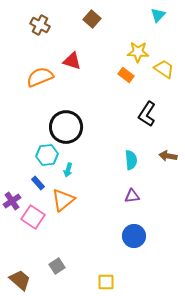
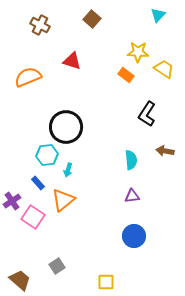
orange semicircle: moved 12 px left
brown arrow: moved 3 px left, 5 px up
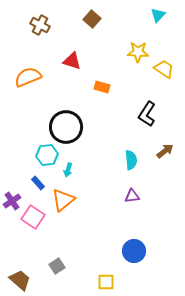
orange rectangle: moved 24 px left, 12 px down; rotated 21 degrees counterclockwise
brown arrow: rotated 132 degrees clockwise
blue circle: moved 15 px down
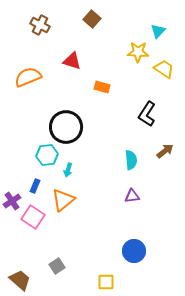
cyan triangle: moved 16 px down
blue rectangle: moved 3 px left, 3 px down; rotated 64 degrees clockwise
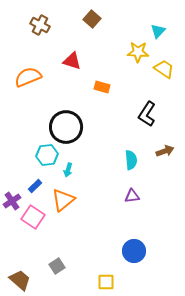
brown arrow: rotated 18 degrees clockwise
blue rectangle: rotated 24 degrees clockwise
